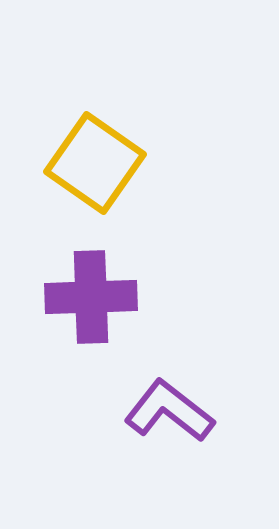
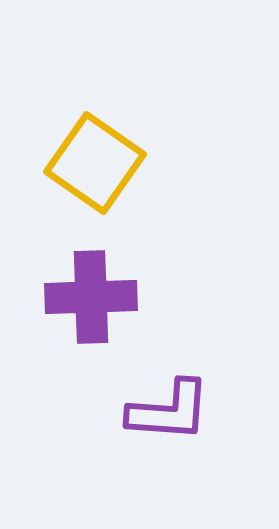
purple L-shape: rotated 146 degrees clockwise
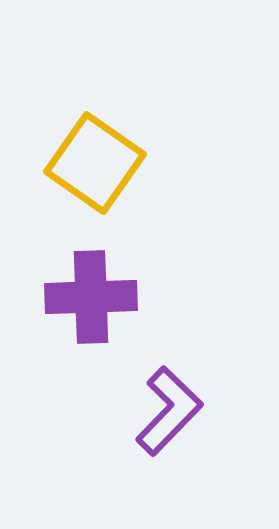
purple L-shape: rotated 50 degrees counterclockwise
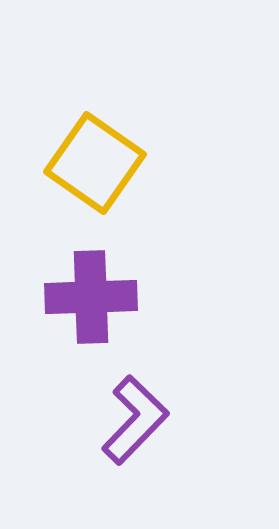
purple L-shape: moved 34 px left, 9 px down
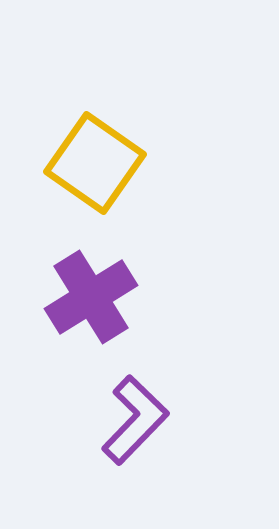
purple cross: rotated 30 degrees counterclockwise
